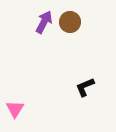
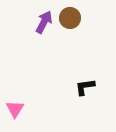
brown circle: moved 4 px up
black L-shape: rotated 15 degrees clockwise
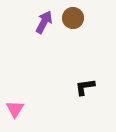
brown circle: moved 3 px right
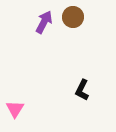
brown circle: moved 1 px up
black L-shape: moved 3 px left, 3 px down; rotated 55 degrees counterclockwise
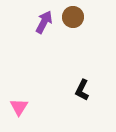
pink triangle: moved 4 px right, 2 px up
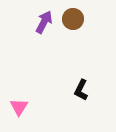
brown circle: moved 2 px down
black L-shape: moved 1 px left
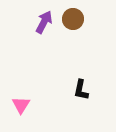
black L-shape: rotated 15 degrees counterclockwise
pink triangle: moved 2 px right, 2 px up
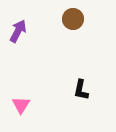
purple arrow: moved 26 px left, 9 px down
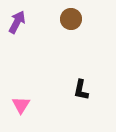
brown circle: moved 2 px left
purple arrow: moved 1 px left, 9 px up
